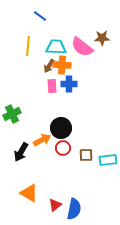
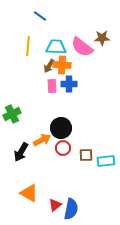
cyan rectangle: moved 2 px left, 1 px down
blue semicircle: moved 3 px left
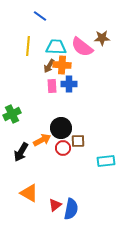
brown square: moved 8 px left, 14 px up
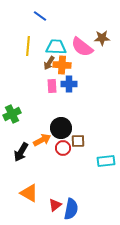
brown arrow: moved 3 px up
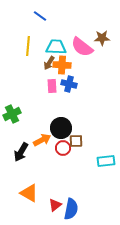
blue cross: rotated 14 degrees clockwise
brown square: moved 2 px left
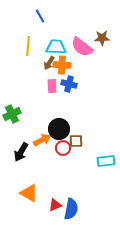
blue line: rotated 24 degrees clockwise
black circle: moved 2 px left, 1 px down
red triangle: rotated 16 degrees clockwise
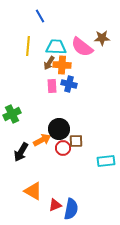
orange triangle: moved 4 px right, 2 px up
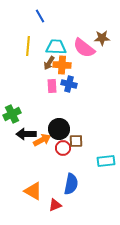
pink semicircle: moved 2 px right, 1 px down
black arrow: moved 5 px right, 18 px up; rotated 60 degrees clockwise
blue semicircle: moved 25 px up
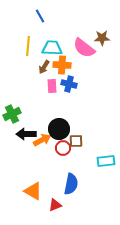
cyan trapezoid: moved 4 px left, 1 px down
brown arrow: moved 5 px left, 4 px down
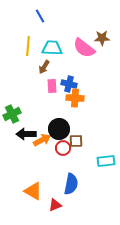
orange cross: moved 13 px right, 33 px down
